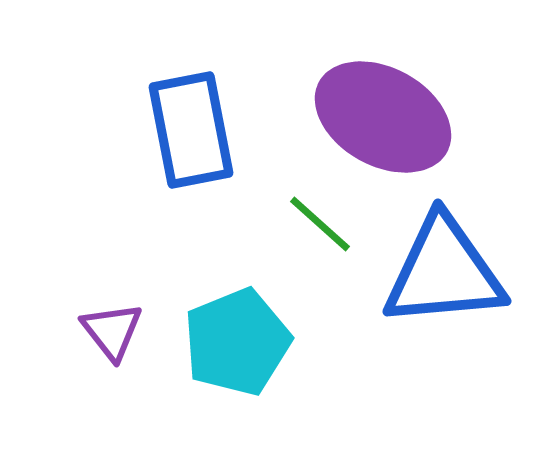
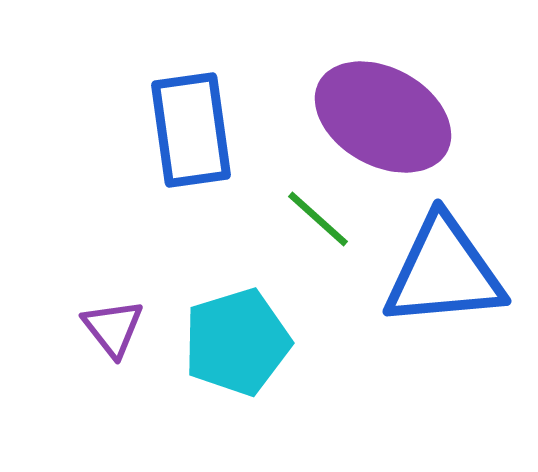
blue rectangle: rotated 3 degrees clockwise
green line: moved 2 px left, 5 px up
purple triangle: moved 1 px right, 3 px up
cyan pentagon: rotated 5 degrees clockwise
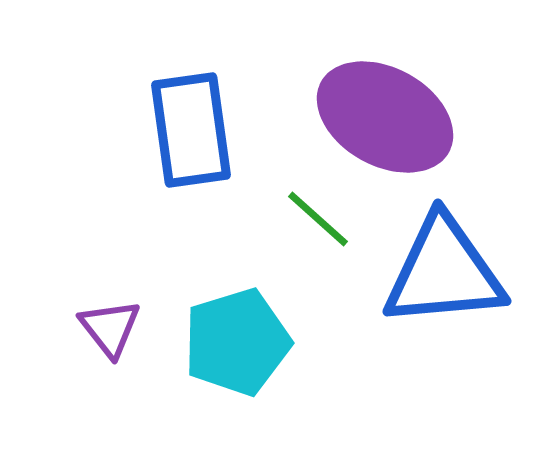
purple ellipse: moved 2 px right
purple triangle: moved 3 px left
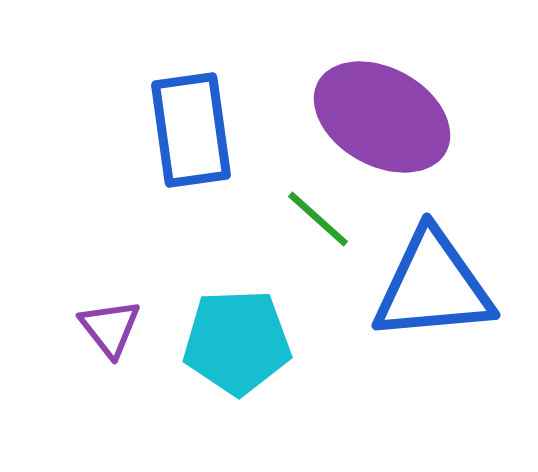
purple ellipse: moved 3 px left
blue triangle: moved 11 px left, 14 px down
cyan pentagon: rotated 15 degrees clockwise
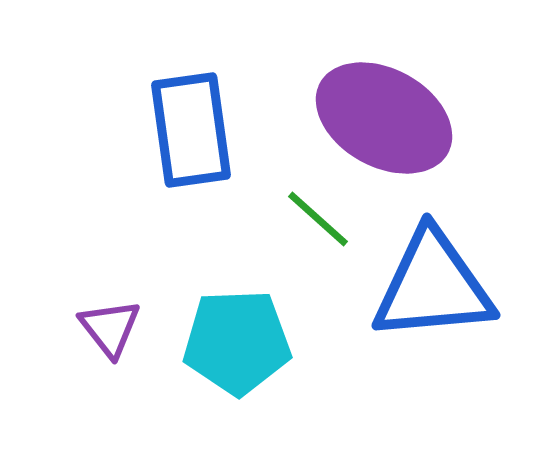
purple ellipse: moved 2 px right, 1 px down
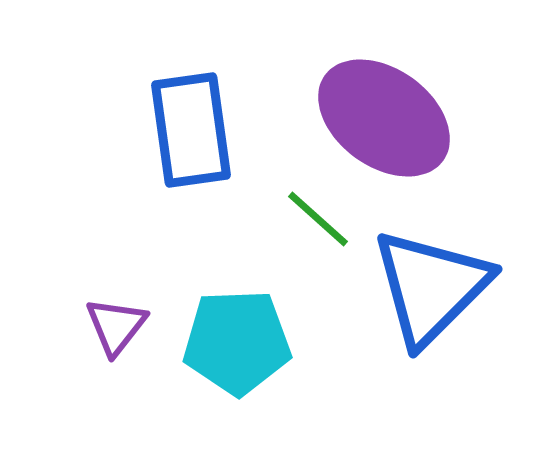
purple ellipse: rotated 7 degrees clockwise
blue triangle: moved 2 px left, 1 px down; rotated 40 degrees counterclockwise
purple triangle: moved 6 px right, 2 px up; rotated 16 degrees clockwise
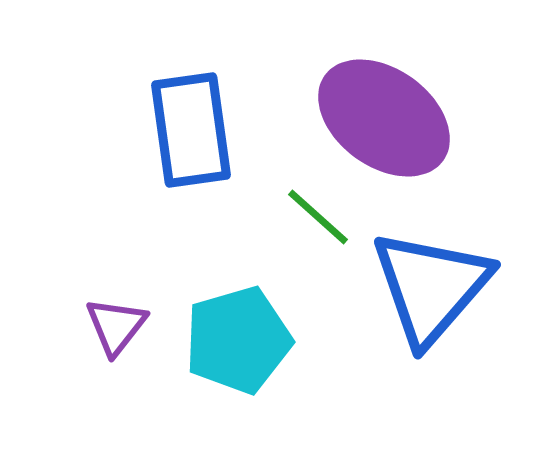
green line: moved 2 px up
blue triangle: rotated 4 degrees counterclockwise
cyan pentagon: moved 1 px right, 2 px up; rotated 14 degrees counterclockwise
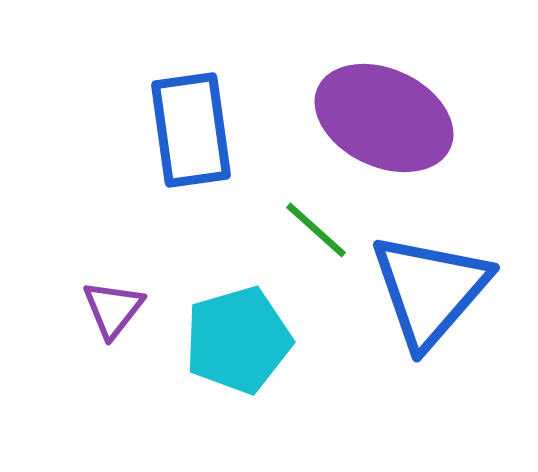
purple ellipse: rotated 11 degrees counterclockwise
green line: moved 2 px left, 13 px down
blue triangle: moved 1 px left, 3 px down
purple triangle: moved 3 px left, 17 px up
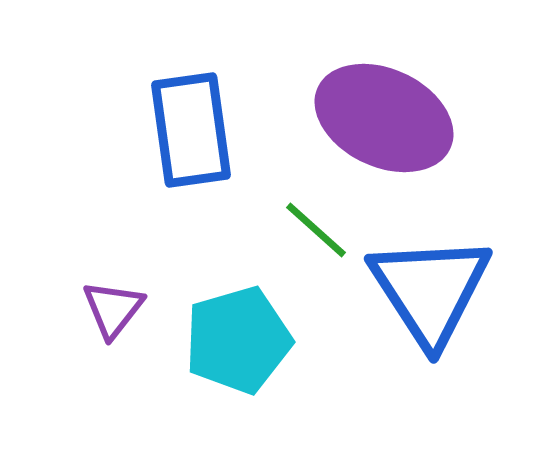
blue triangle: rotated 14 degrees counterclockwise
